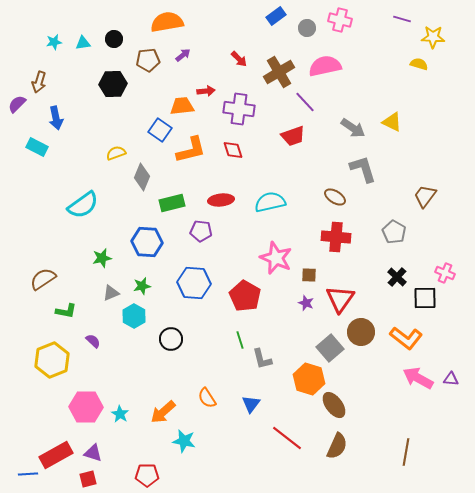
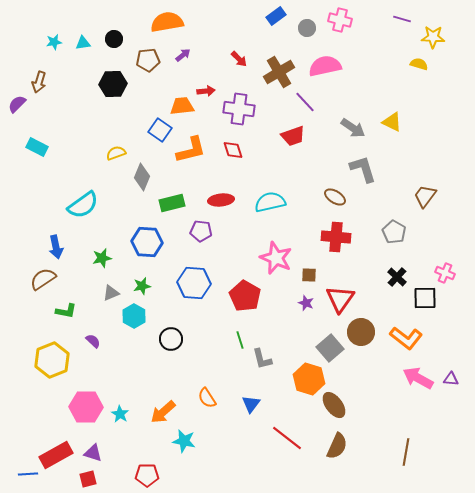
blue arrow at (56, 118): moved 129 px down
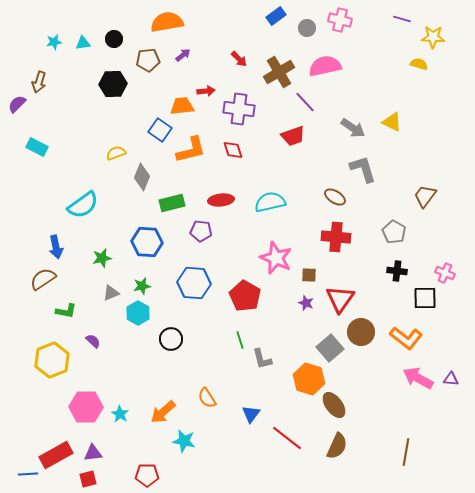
black cross at (397, 277): moved 6 px up; rotated 36 degrees counterclockwise
cyan hexagon at (134, 316): moved 4 px right, 3 px up
blue triangle at (251, 404): moved 10 px down
purple triangle at (93, 453): rotated 24 degrees counterclockwise
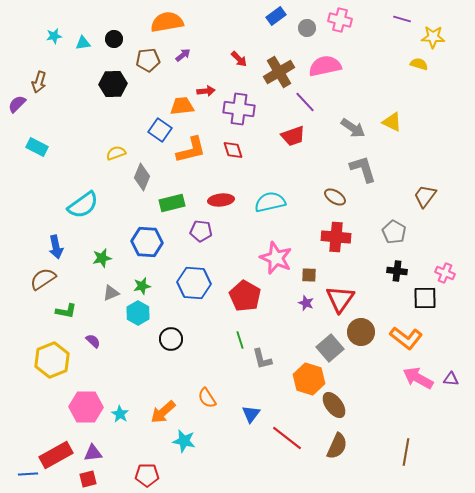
cyan star at (54, 42): moved 6 px up
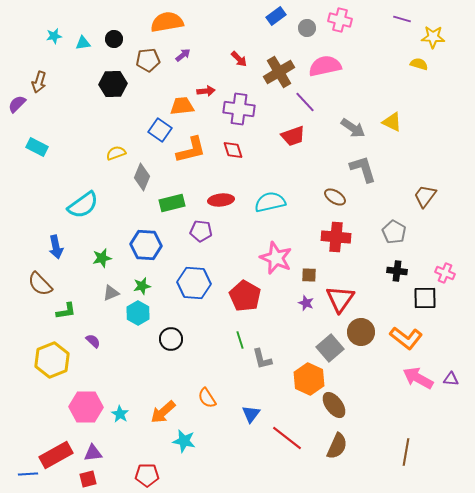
blue hexagon at (147, 242): moved 1 px left, 3 px down
brown semicircle at (43, 279): moved 3 px left, 5 px down; rotated 100 degrees counterclockwise
green L-shape at (66, 311): rotated 20 degrees counterclockwise
orange hexagon at (309, 379): rotated 8 degrees clockwise
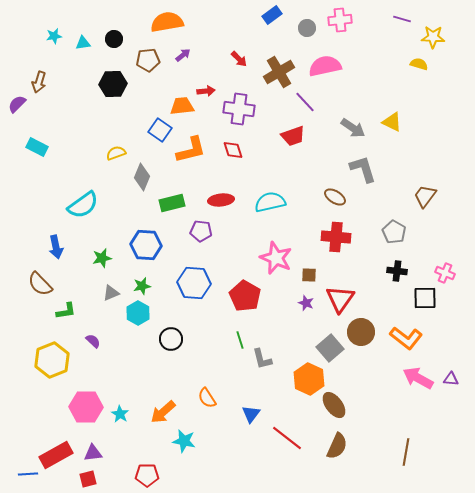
blue rectangle at (276, 16): moved 4 px left, 1 px up
pink cross at (340, 20): rotated 20 degrees counterclockwise
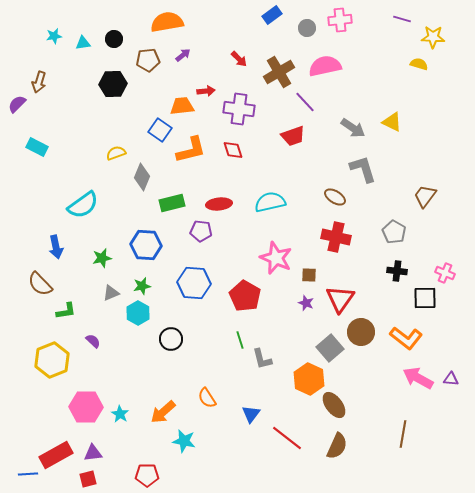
red ellipse at (221, 200): moved 2 px left, 4 px down
red cross at (336, 237): rotated 8 degrees clockwise
brown line at (406, 452): moved 3 px left, 18 px up
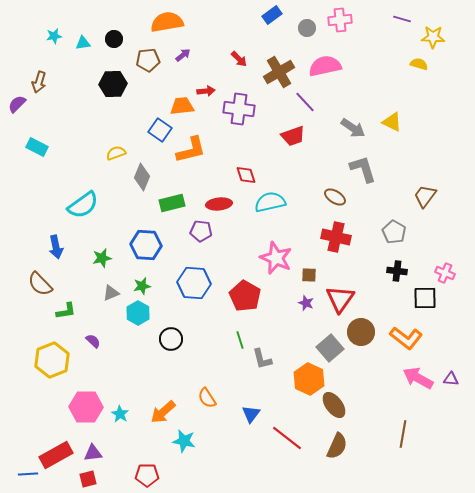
red diamond at (233, 150): moved 13 px right, 25 px down
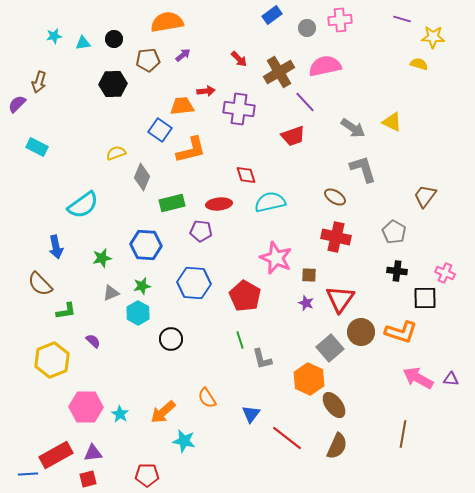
orange L-shape at (406, 338): moved 5 px left, 6 px up; rotated 20 degrees counterclockwise
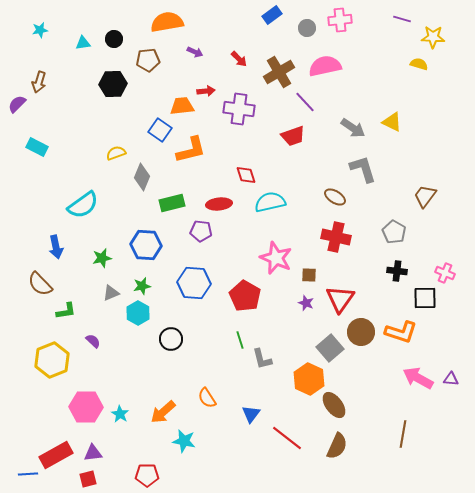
cyan star at (54, 36): moved 14 px left, 6 px up
purple arrow at (183, 55): moved 12 px right, 3 px up; rotated 63 degrees clockwise
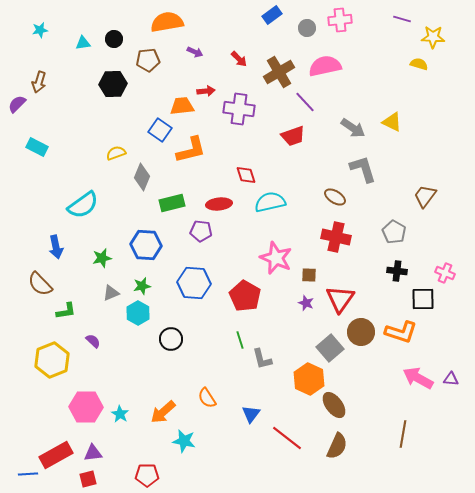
black square at (425, 298): moved 2 px left, 1 px down
